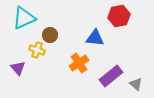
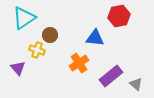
cyan triangle: rotated 10 degrees counterclockwise
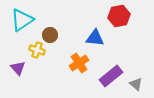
cyan triangle: moved 2 px left, 2 px down
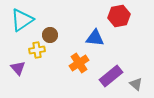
yellow cross: rotated 28 degrees counterclockwise
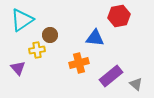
orange cross: rotated 18 degrees clockwise
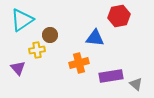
purple rectangle: rotated 30 degrees clockwise
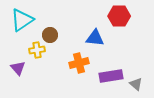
red hexagon: rotated 10 degrees clockwise
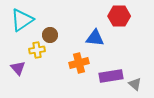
gray triangle: moved 1 px left
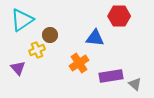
yellow cross: rotated 14 degrees counterclockwise
orange cross: rotated 18 degrees counterclockwise
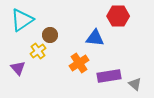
red hexagon: moved 1 px left
yellow cross: moved 1 px right, 1 px down; rotated 14 degrees counterclockwise
purple rectangle: moved 2 px left
